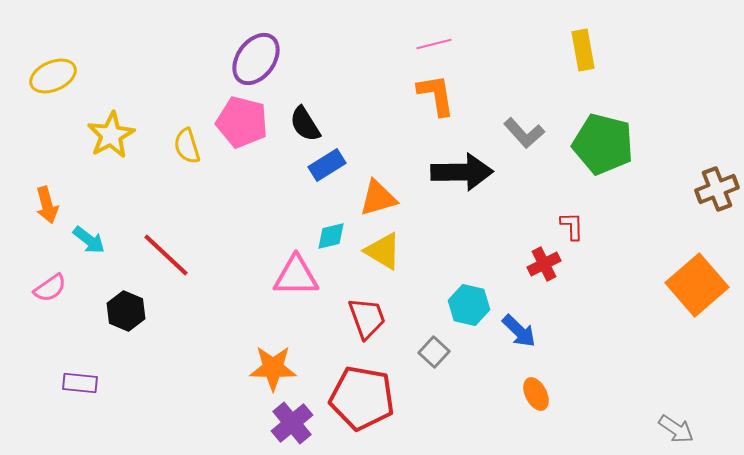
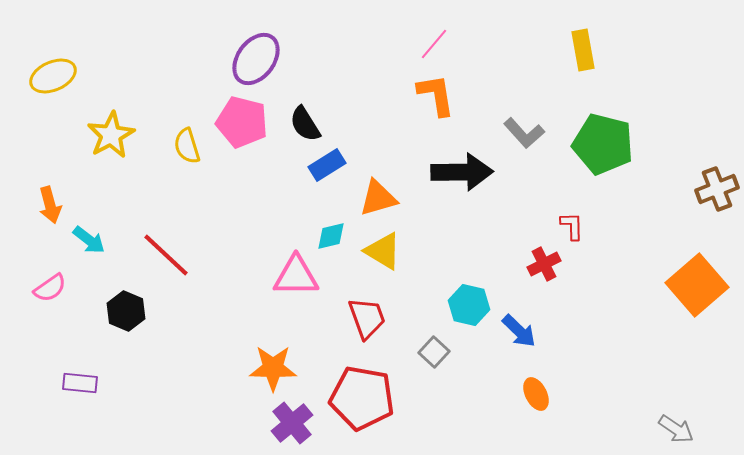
pink line: rotated 36 degrees counterclockwise
orange arrow: moved 3 px right
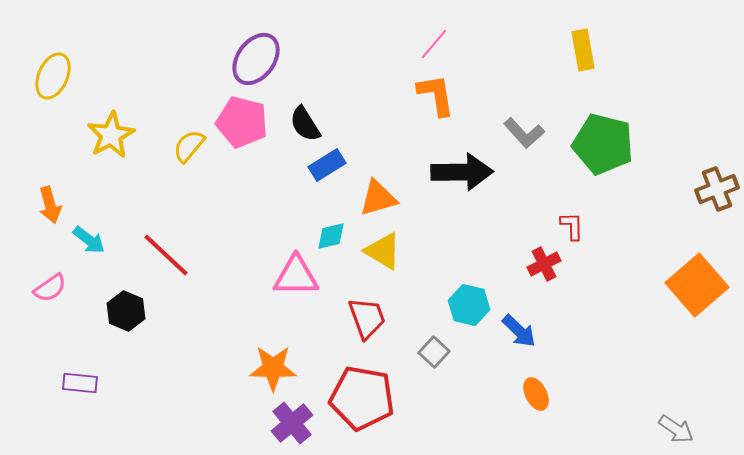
yellow ellipse: rotated 42 degrees counterclockwise
yellow semicircle: moved 2 px right; rotated 57 degrees clockwise
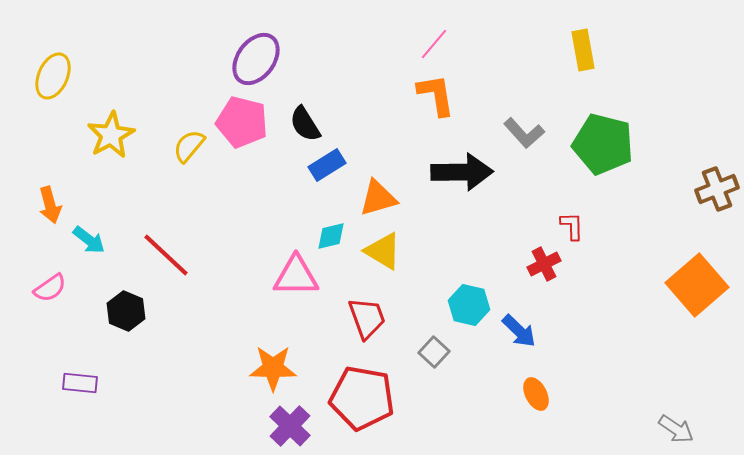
purple cross: moved 2 px left, 3 px down; rotated 6 degrees counterclockwise
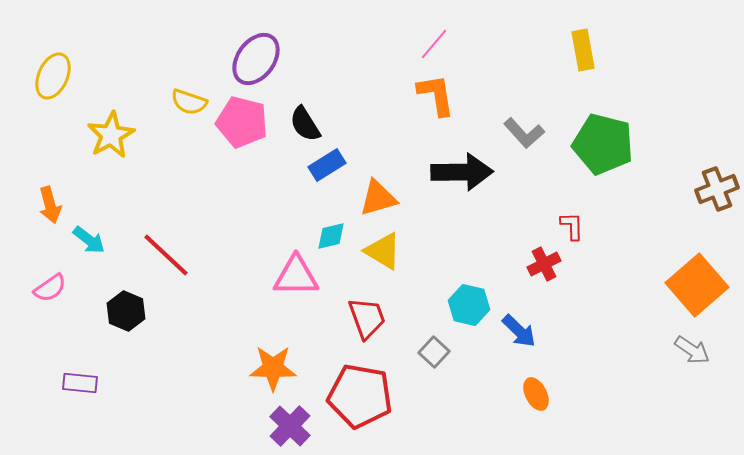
yellow semicircle: moved 44 px up; rotated 111 degrees counterclockwise
red pentagon: moved 2 px left, 2 px up
gray arrow: moved 16 px right, 79 px up
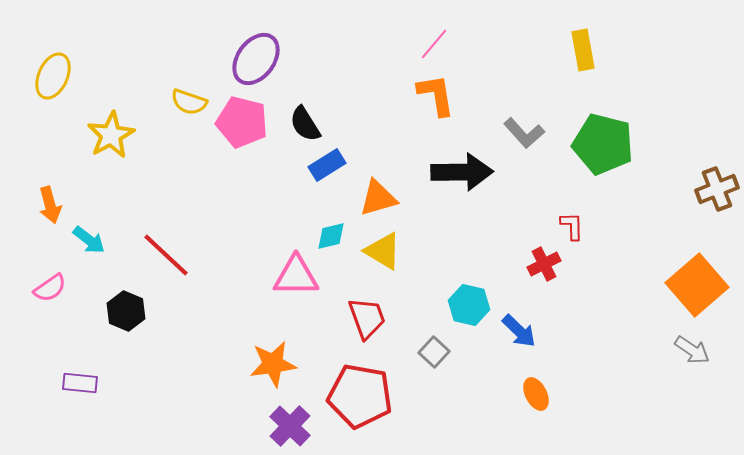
orange star: moved 4 px up; rotated 9 degrees counterclockwise
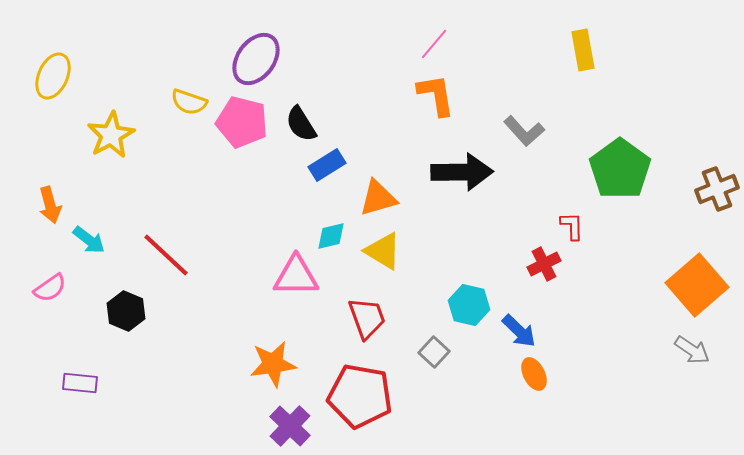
black semicircle: moved 4 px left
gray L-shape: moved 2 px up
green pentagon: moved 17 px right, 25 px down; rotated 22 degrees clockwise
orange ellipse: moved 2 px left, 20 px up
